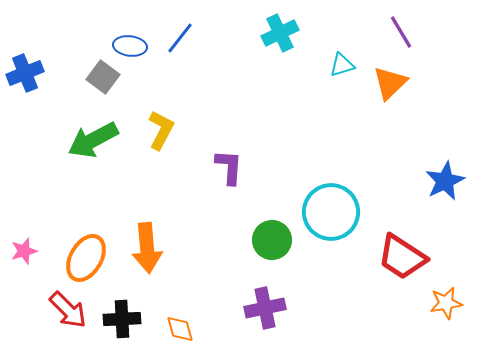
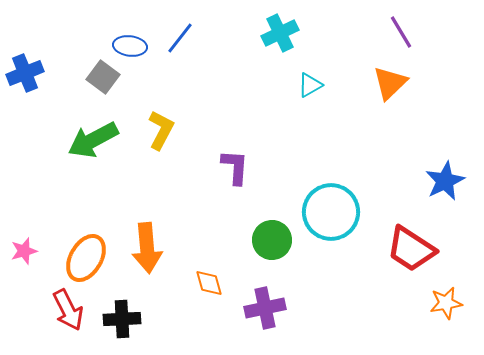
cyan triangle: moved 32 px left, 20 px down; rotated 12 degrees counterclockwise
purple L-shape: moved 6 px right
red trapezoid: moved 9 px right, 8 px up
red arrow: rotated 18 degrees clockwise
orange diamond: moved 29 px right, 46 px up
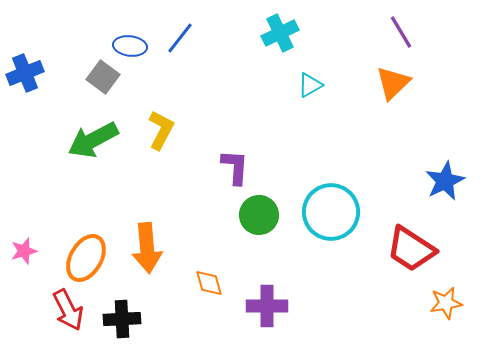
orange triangle: moved 3 px right
green circle: moved 13 px left, 25 px up
purple cross: moved 2 px right, 2 px up; rotated 12 degrees clockwise
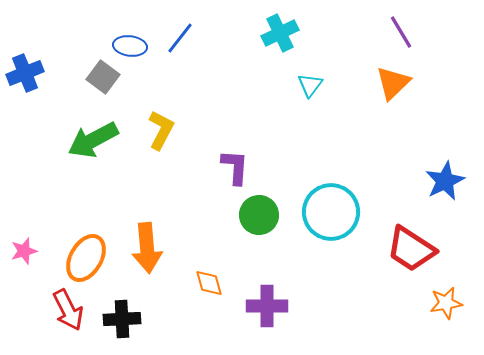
cyan triangle: rotated 24 degrees counterclockwise
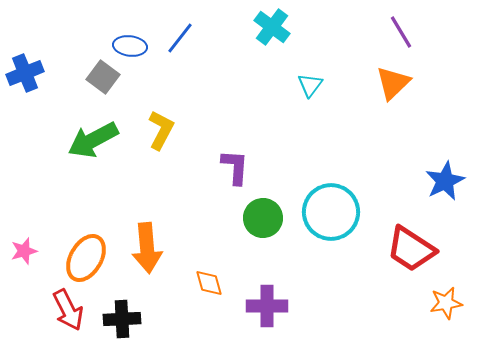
cyan cross: moved 8 px left, 6 px up; rotated 27 degrees counterclockwise
green circle: moved 4 px right, 3 px down
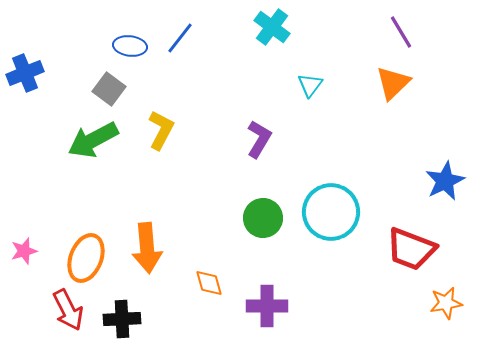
gray square: moved 6 px right, 12 px down
purple L-shape: moved 24 px right, 28 px up; rotated 27 degrees clockwise
red trapezoid: rotated 12 degrees counterclockwise
orange ellipse: rotated 9 degrees counterclockwise
